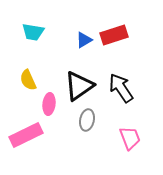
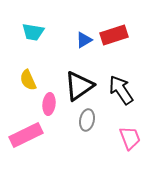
black arrow: moved 2 px down
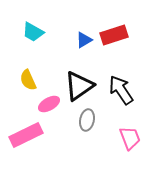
cyan trapezoid: rotated 20 degrees clockwise
pink ellipse: rotated 55 degrees clockwise
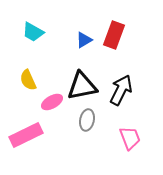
red rectangle: rotated 52 degrees counterclockwise
black triangle: moved 3 px right; rotated 24 degrees clockwise
black arrow: rotated 60 degrees clockwise
pink ellipse: moved 3 px right, 2 px up
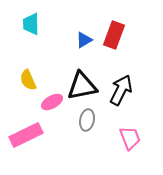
cyan trapezoid: moved 2 px left, 8 px up; rotated 60 degrees clockwise
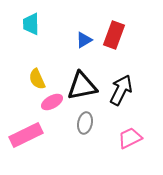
yellow semicircle: moved 9 px right, 1 px up
gray ellipse: moved 2 px left, 3 px down
pink trapezoid: rotated 95 degrees counterclockwise
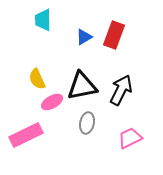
cyan trapezoid: moved 12 px right, 4 px up
blue triangle: moved 3 px up
gray ellipse: moved 2 px right
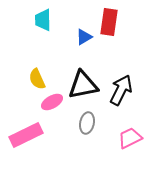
red rectangle: moved 5 px left, 13 px up; rotated 12 degrees counterclockwise
black triangle: moved 1 px right, 1 px up
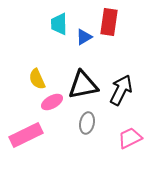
cyan trapezoid: moved 16 px right, 4 px down
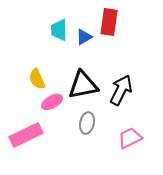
cyan trapezoid: moved 6 px down
